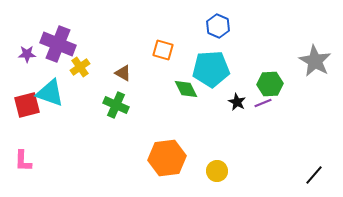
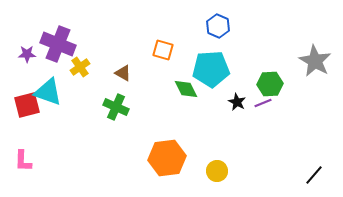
cyan triangle: moved 2 px left, 1 px up
green cross: moved 2 px down
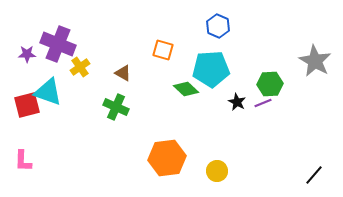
green diamond: rotated 20 degrees counterclockwise
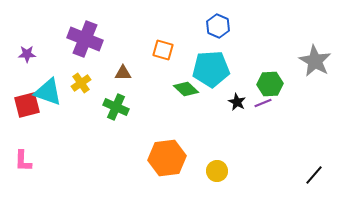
purple cross: moved 27 px right, 5 px up
yellow cross: moved 1 px right, 16 px down
brown triangle: rotated 30 degrees counterclockwise
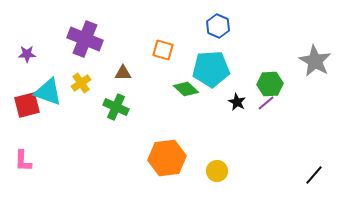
purple line: moved 3 px right; rotated 18 degrees counterclockwise
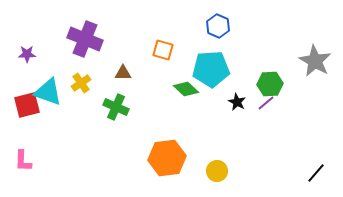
black line: moved 2 px right, 2 px up
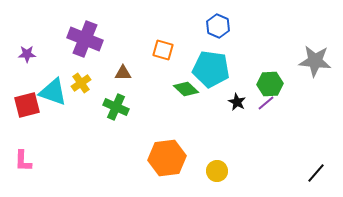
gray star: rotated 24 degrees counterclockwise
cyan pentagon: rotated 12 degrees clockwise
cyan triangle: moved 5 px right
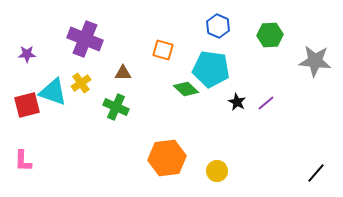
green hexagon: moved 49 px up
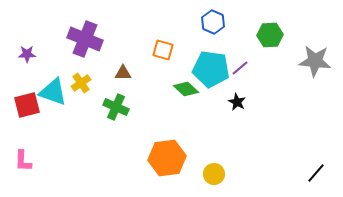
blue hexagon: moved 5 px left, 4 px up
purple line: moved 26 px left, 35 px up
yellow circle: moved 3 px left, 3 px down
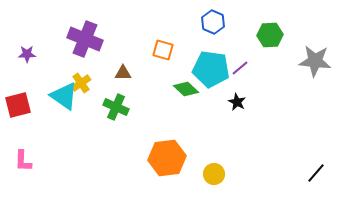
cyan triangle: moved 11 px right, 4 px down; rotated 16 degrees clockwise
red square: moved 9 px left
